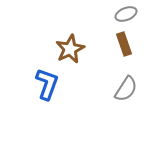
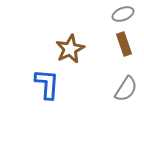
gray ellipse: moved 3 px left
blue L-shape: rotated 16 degrees counterclockwise
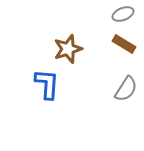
brown rectangle: rotated 40 degrees counterclockwise
brown star: moved 2 px left; rotated 8 degrees clockwise
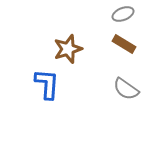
gray semicircle: rotated 92 degrees clockwise
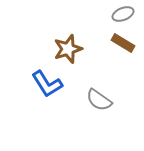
brown rectangle: moved 1 px left, 1 px up
blue L-shape: rotated 144 degrees clockwise
gray semicircle: moved 27 px left, 11 px down
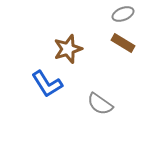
gray semicircle: moved 1 px right, 4 px down
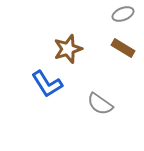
brown rectangle: moved 5 px down
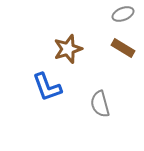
blue L-shape: moved 3 px down; rotated 12 degrees clockwise
gray semicircle: rotated 40 degrees clockwise
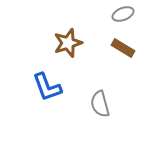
brown star: moved 6 px up
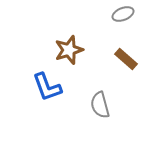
brown star: moved 1 px right, 7 px down
brown rectangle: moved 3 px right, 11 px down; rotated 10 degrees clockwise
gray semicircle: moved 1 px down
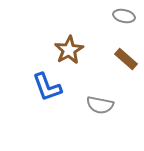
gray ellipse: moved 1 px right, 2 px down; rotated 35 degrees clockwise
brown star: rotated 12 degrees counterclockwise
gray semicircle: rotated 64 degrees counterclockwise
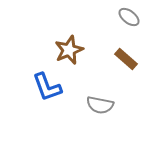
gray ellipse: moved 5 px right, 1 px down; rotated 25 degrees clockwise
brown star: rotated 8 degrees clockwise
